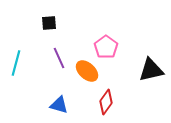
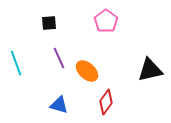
pink pentagon: moved 26 px up
cyan line: rotated 35 degrees counterclockwise
black triangle: moved 1 px left
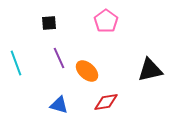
red diamond: rotated 45 degrees clockwise
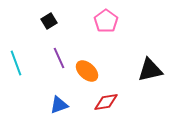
black square: moved 2 px up; rotated 28 degrees counterclockwise
blue triangle: rotated 36 degrees counterclockwise
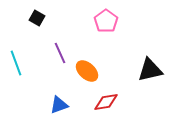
black square: moved 12 px left, 3 px up; rotated 28 degrees counterclockwise
purple line: moved 1 px right, 5 px up
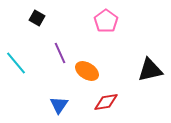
cyan line: rotated 20 degrees counterclockwise
orange ellipse: rotated 10 degrees counterclockwise
blue triangle: rotated 36 degrees counterclockwise
